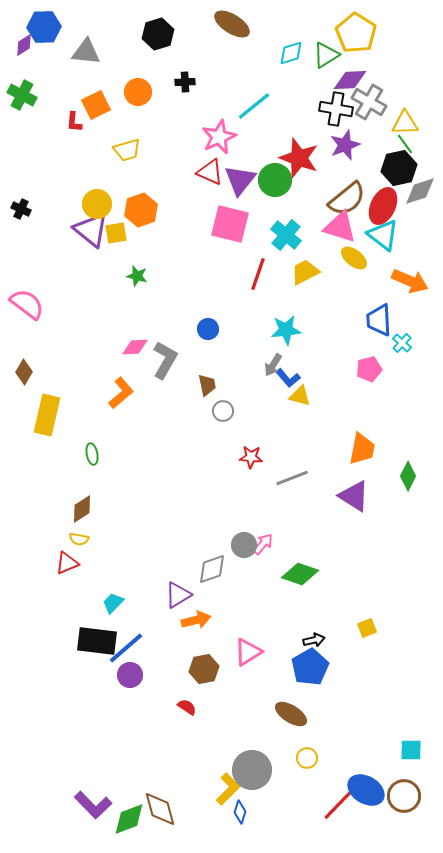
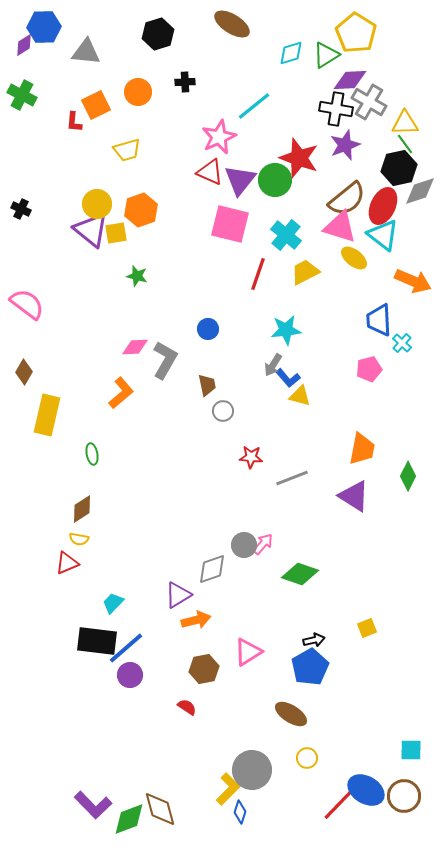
orange arrow at (410, 281): moved 3 px right
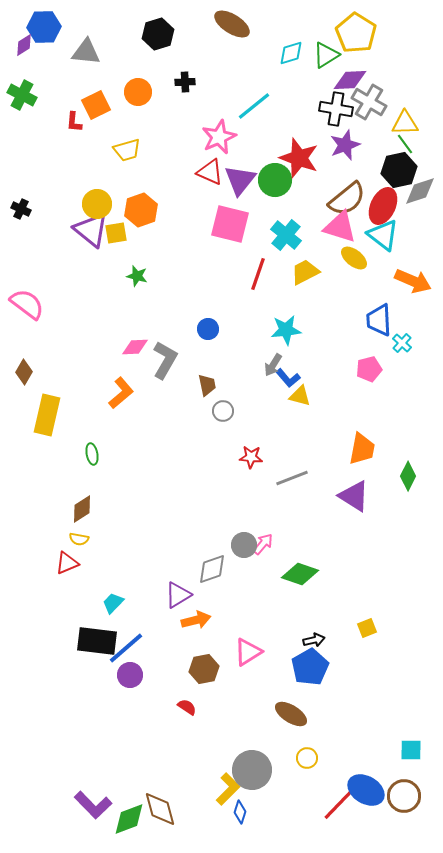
black hexagon at (399, 168): moved 2 px down
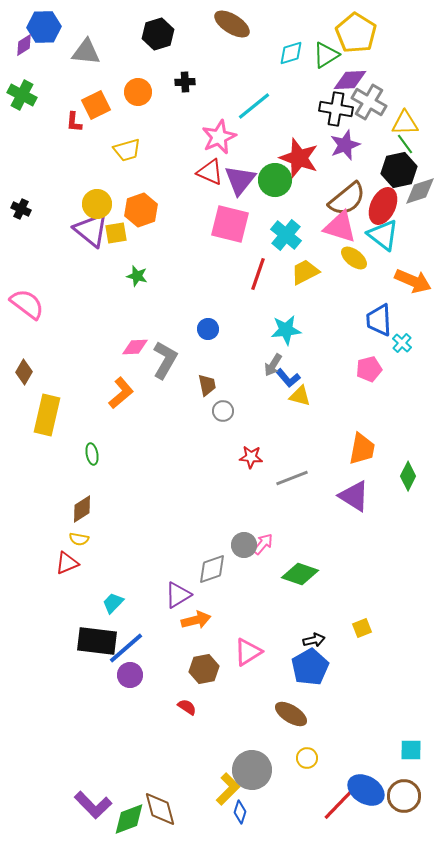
yellow square at (367, 628): moved 5 px left
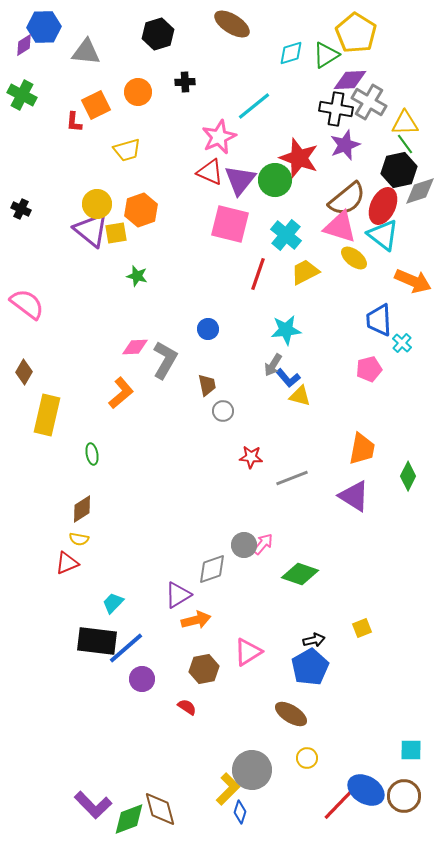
purple circle at (130, 675): moved 12 px right, 4 px down
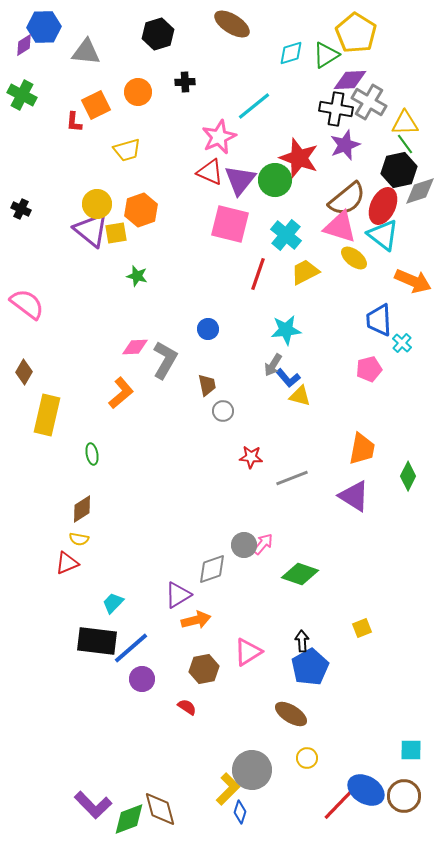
black arrow at (314, 640): moved 12 px left, 1 px down; rotated 80 degrees counterclockwise
blue line at (126, 648): moved 5 px right
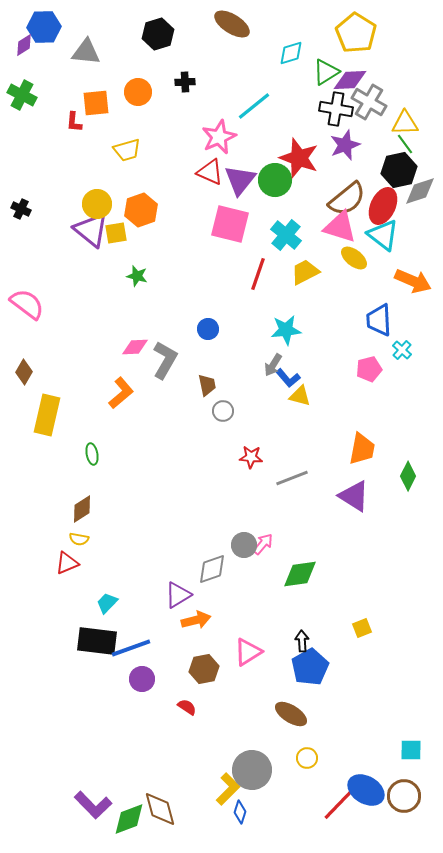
green triangle at (326, 55): moved 17 px down
orange square at (96, 105): moved 2 px up; rotated 20 degrees clockwise
cyan cross at (402, 343): moved 7 px down
green diamond at (300, 574): rotated 27 degrees counterclockwise
cyan trapezoid at (113, 603): moved 6 px left
blue line at (131, 648): rotated 21 degrees clockwise
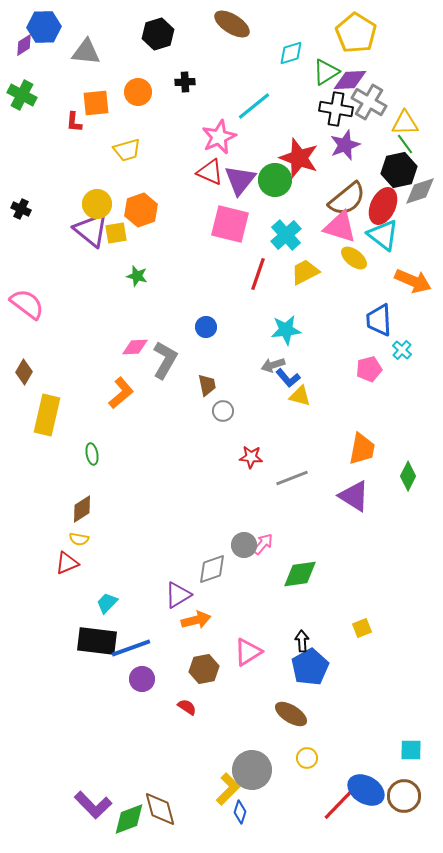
cyan cross at (286, 235): rotated 8 degrees clockwise
blue circle at (208, 329): moved 2 px left, 2 px up
gray arrow at (273, 365): rotated 40 degrees clockwise
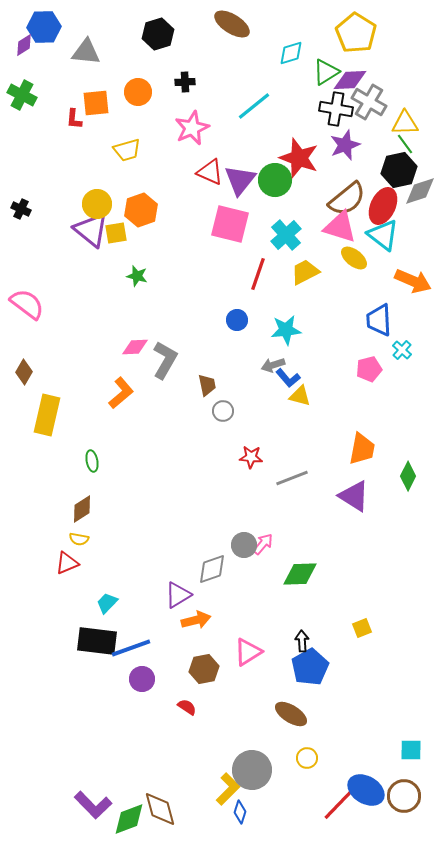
red L-shape at (74, 122): moved 3 px up
pink star at (219, 137): moved 27 px left, 9 px up
blue circle at (206, 327): moved 31 px right, 7 px up
green ellipse at (92, 454): moved 7 px down
green diamond at (300, 574): rotated 6 degrees clockwise
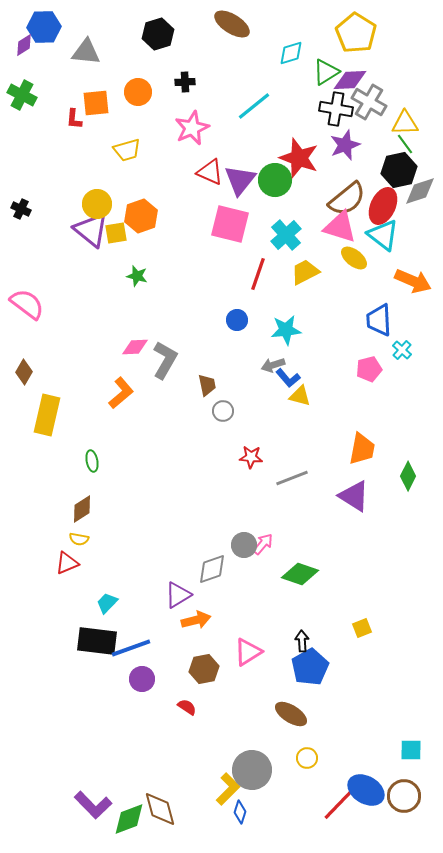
orange hexagon at (141, 210): moved 6 px down
green diamond at (300, 574): rotated 21 degrees clockwise
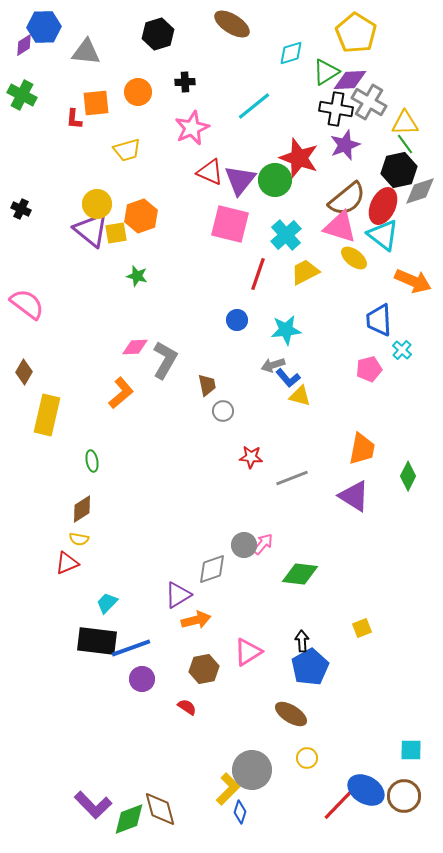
green diamond at (300, 574): rotated 12 degrees counterclockwise
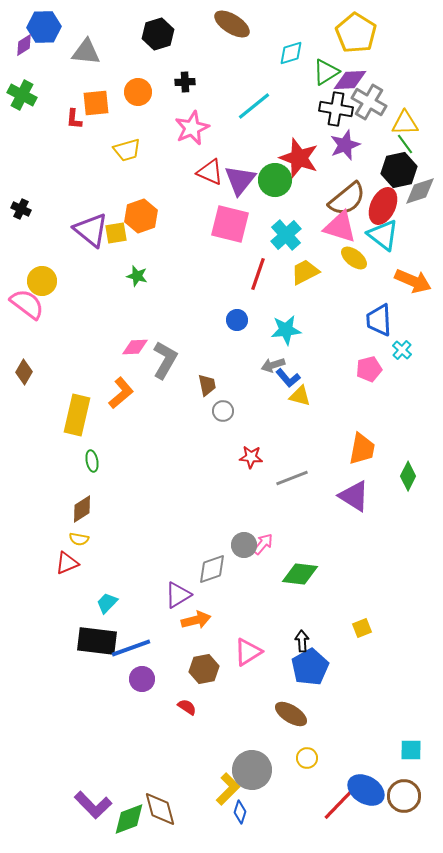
yellow circle at (97, 204): moved 55 px left, 77 px down
yellow rectangle at (47, 415): moved 30 px right
